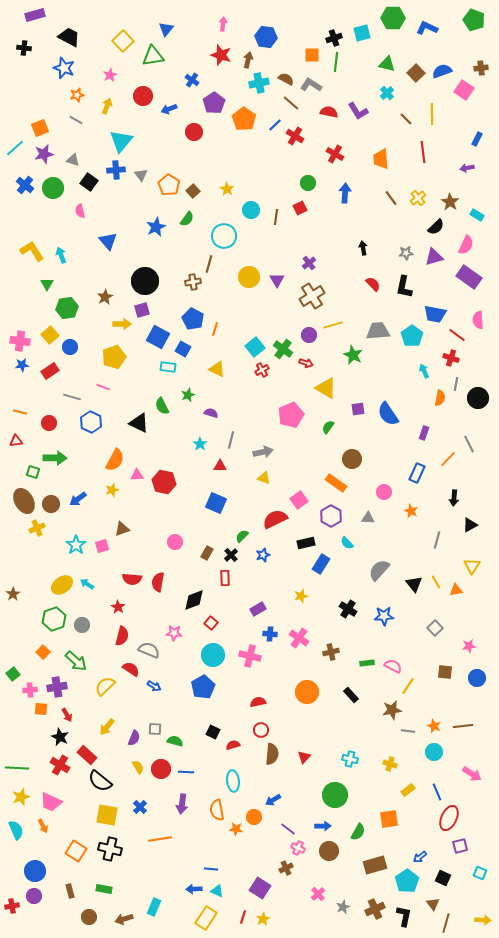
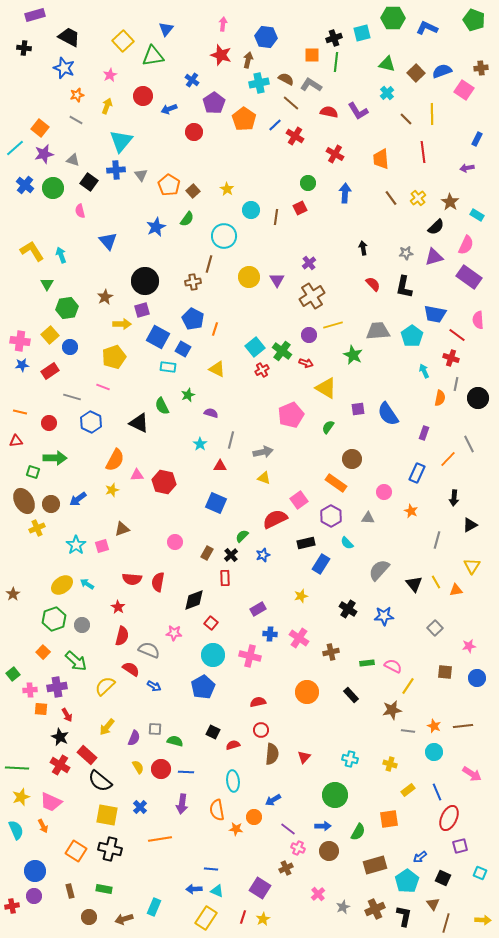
orange square at (40, 128): rotated 30 degrees counterclockwise
green cross at (283, 349): moved 1 px left, 2 px down
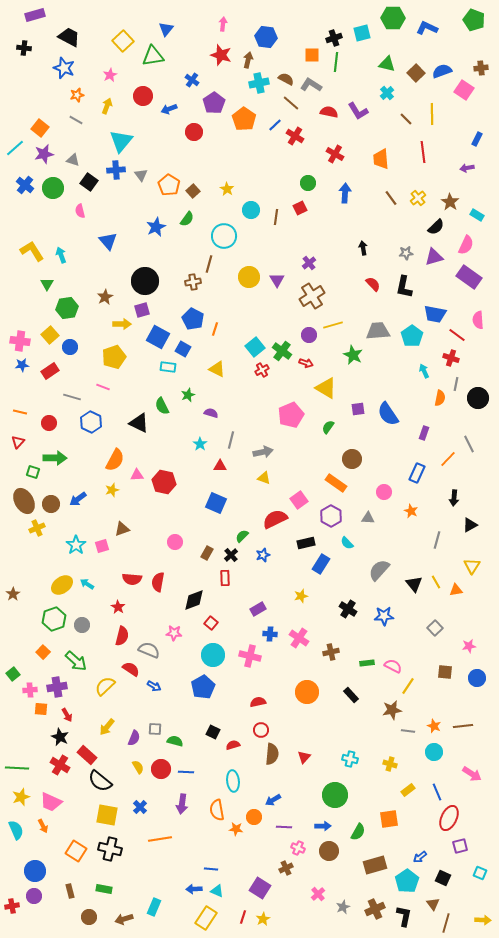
red triangle at (16, 441): moved 2 px right, 1 px down; rotated 40 degrees counterclockwise
purple line at (288, 829): moved 4 px left, 2 px up; rotated 35 degrees counterclockwise
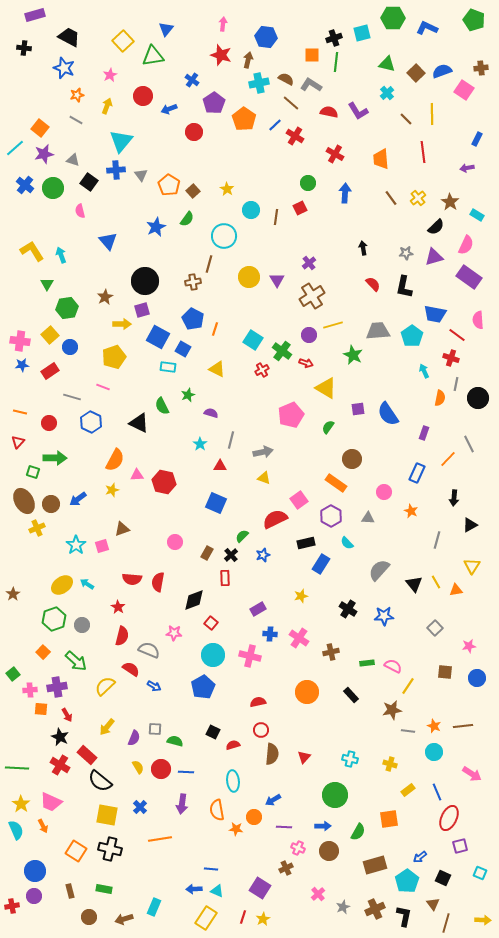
cyan square at (255, 347): moved 2 px left, 7 px up; rotated 18 degrees counterclockwise
yellow star at (21, 797): moved 7 px down; rotated 18 degrees counterclockwise
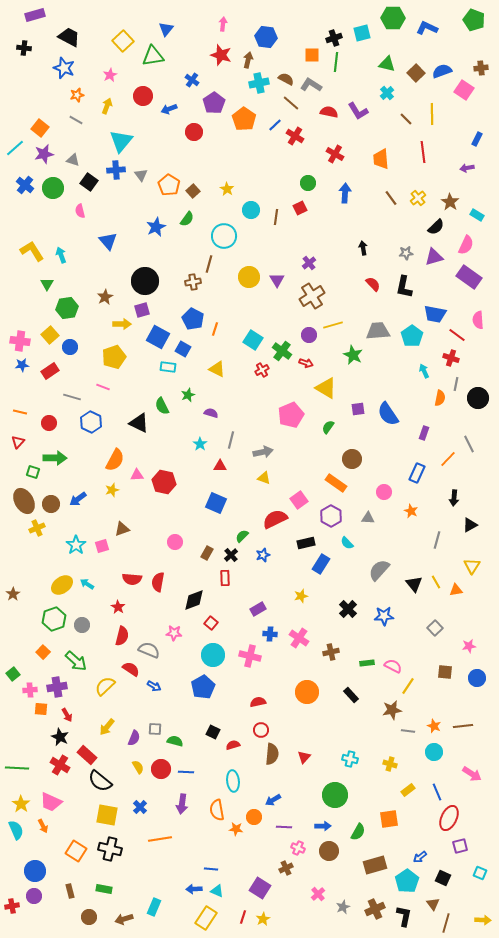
black cross at (348, 609): rotated 12 degrees clockwise
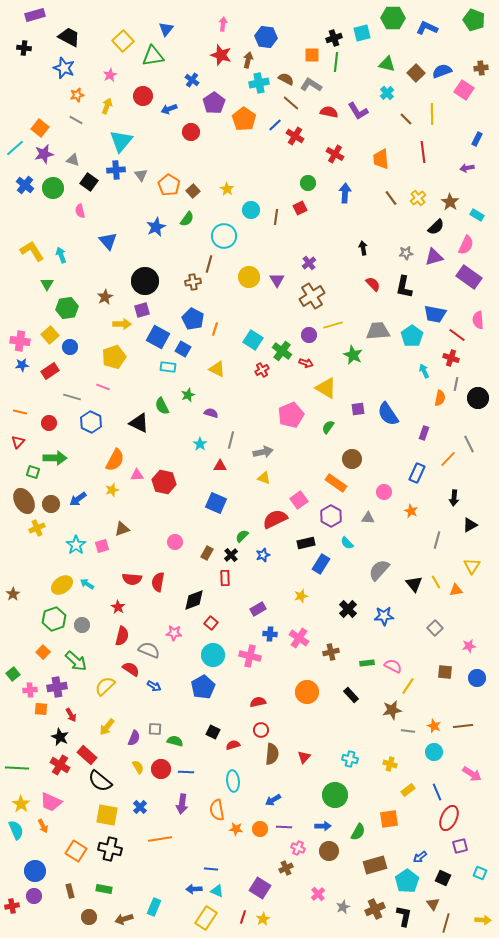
red circle at (194, 132): moved 3 px left
red arrow at (67, 715): moved 4 px right
orange circle at (254, 817): moved 6 px right, 12 px down
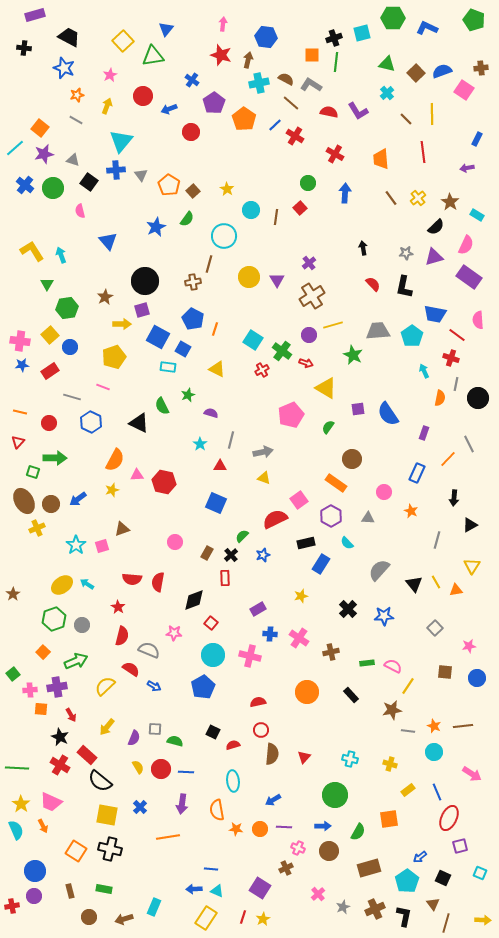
red square at (300, 208): rotated 16 degrees counterclockwise
green arrow at (76, 661): rotated 65 degrees counterclockwise
orange line at (160, 839): moved 8 px right, 2 px up
brown rectangle at (375, 865): moved 6 px left, 3 px down
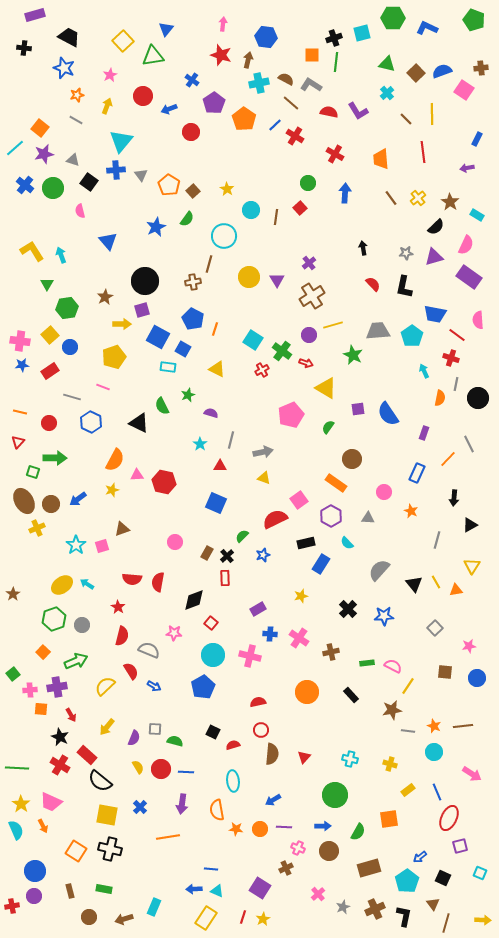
black cross at (231, 555): moved 4 px left, 1 px down
red semicircle at (131, 669): moved 2 px down; rotated 24 degrees clockwise
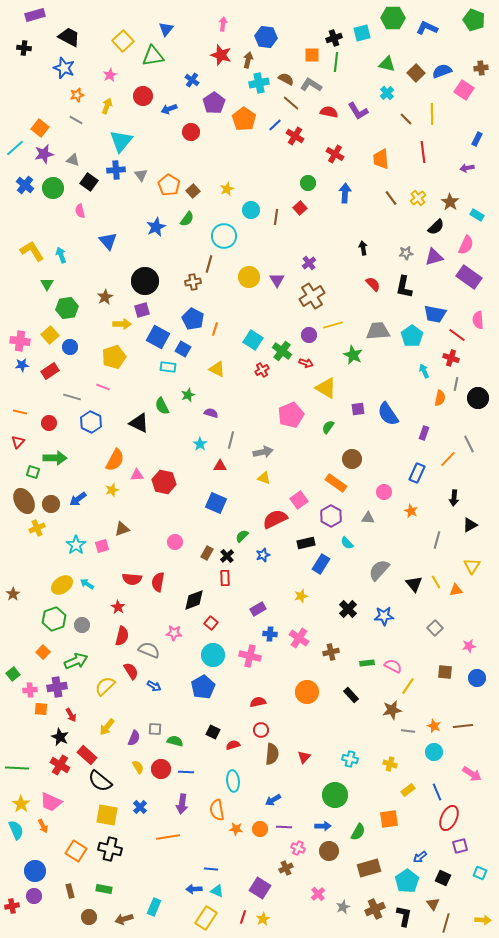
yellow star at (227, 189): rotated 16 degrees clockwise
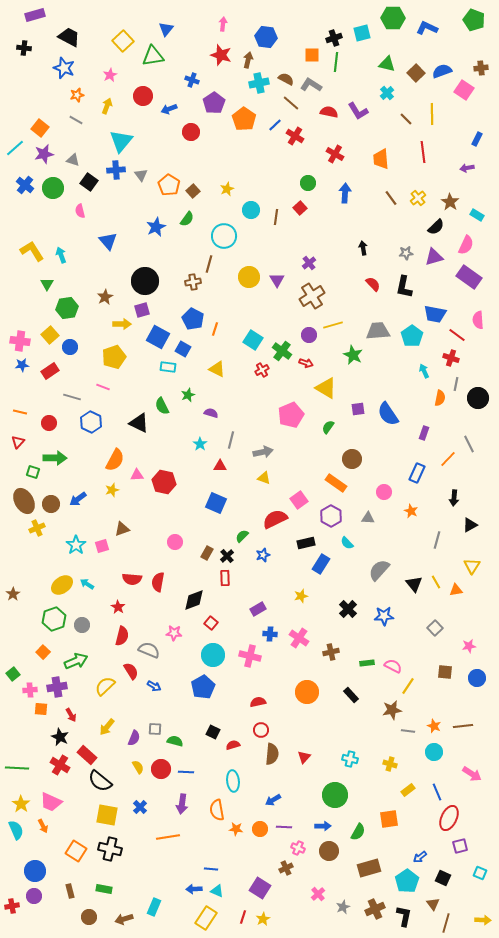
blue cross at (192, 80): rotated 16 degrees counterclockwise
